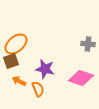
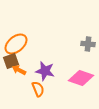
purple star: moved 2 px down
orange arrow: moved 11 px up
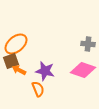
pink diamond: moved 2 px right, 8 px up
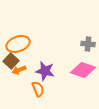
orange ellipse: moved 2 px right; rotated 20 degrees clockwise
brown square: rotated 28 degrees counterclockwise
orange arrow: rotated 48 degrees counterclockwise
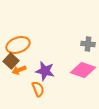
orange ellipse: moved 1 px down
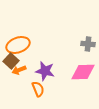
pink diamond: moved 2 px down; rotated 20 degrees counterclockwise
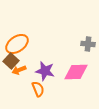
orange ellipse: moved 1 px left, 1 px up; rotated 15 degrees counterclockwise
pink diamond: moved 7 px left
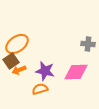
brown square: rotated 14 degrees clockwise
orange semicircle: moved 2 px right; rotated 84 degrees counterclockwise
